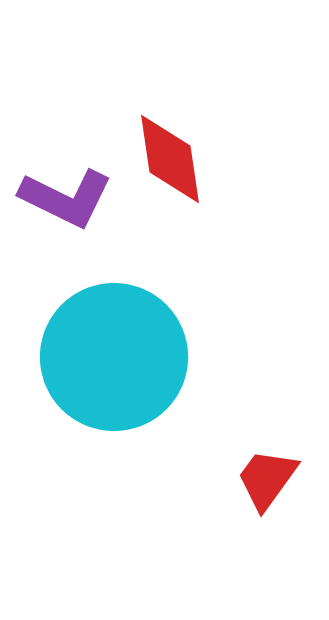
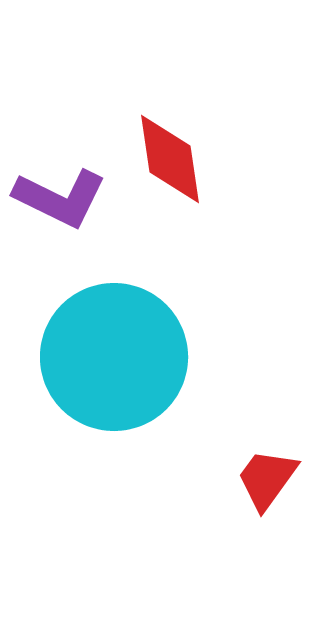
purple L-shape: moved 6 px left
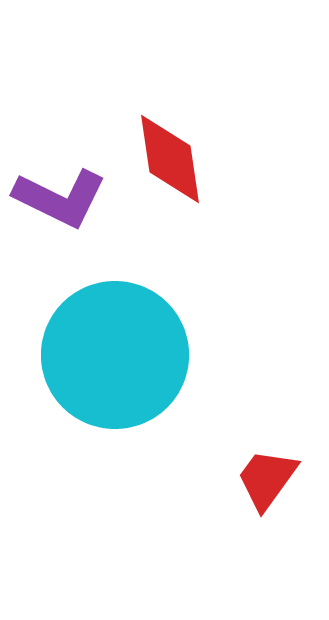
cyan circle: moved 1 px right, 2 px up
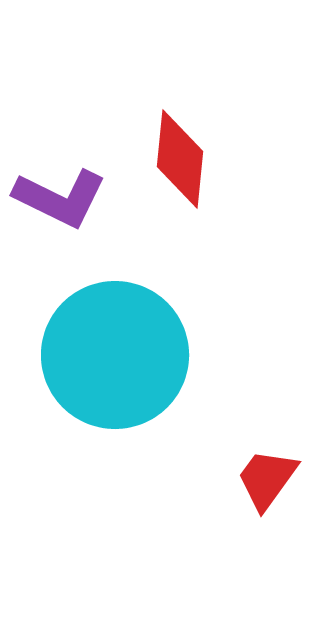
red diamond: moved 10 px right; rotated 14 degrees clockwise
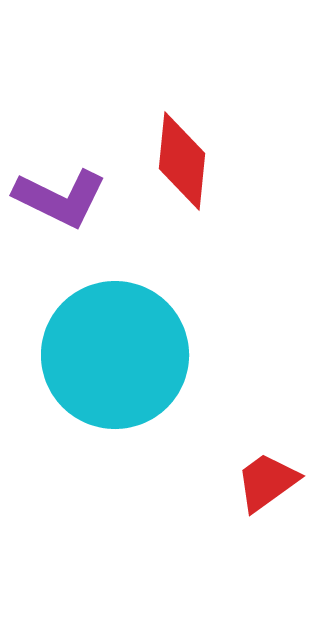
red diamond: moved 2 px right, 2 px down
red trapezoid: moved 3 px down; rotated 18 degrees clockwise
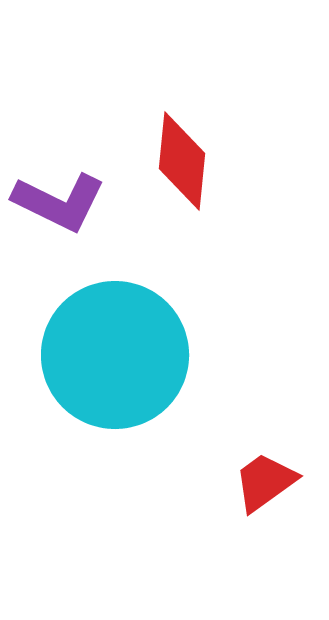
purple L-shape: moved 1 px left, 4 px down
red trapezoid: moved 2 px left
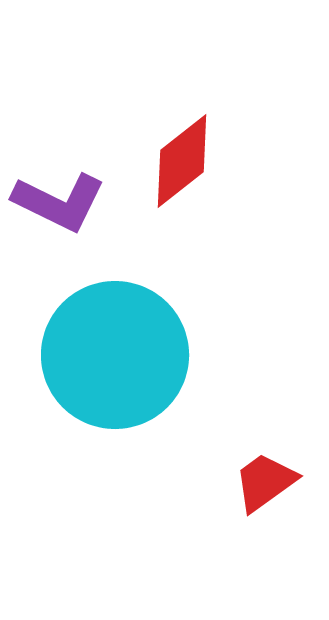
red diamond: rotated 46 degrees clockwise
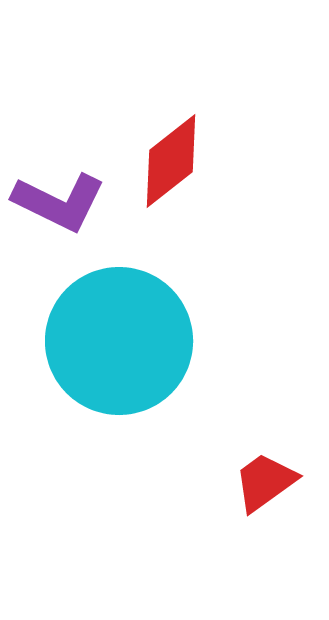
red diamond: moved 11 px left
cyan circle: moved 4 px right, 14 px up
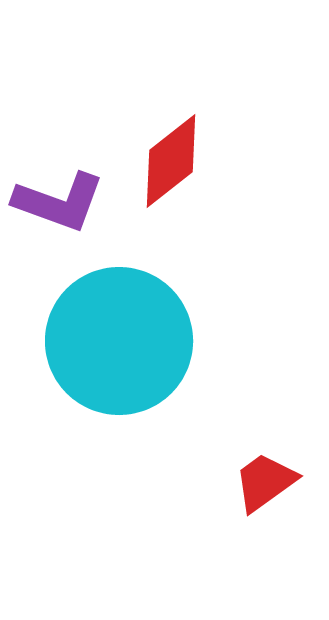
purple L-shape: rotated 6 degrees counterclockwise
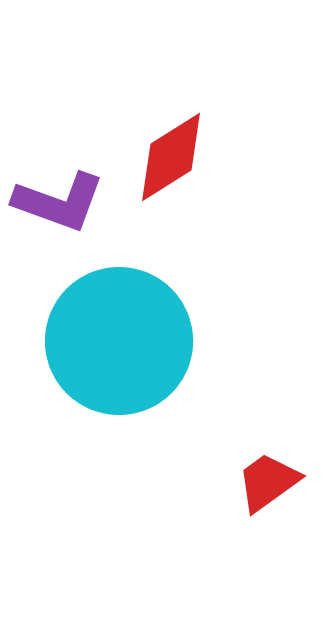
red diamond: moved 4 px up; rotated 6 degrees clockwise
red trapezoid: moved 3 px right
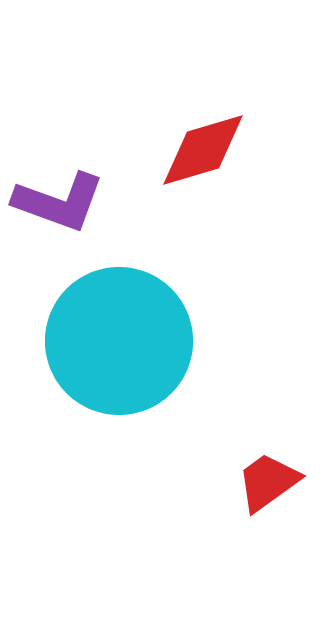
red diamond: moved 32 px right, 7 px up; rotated 16 degrees clockwise
